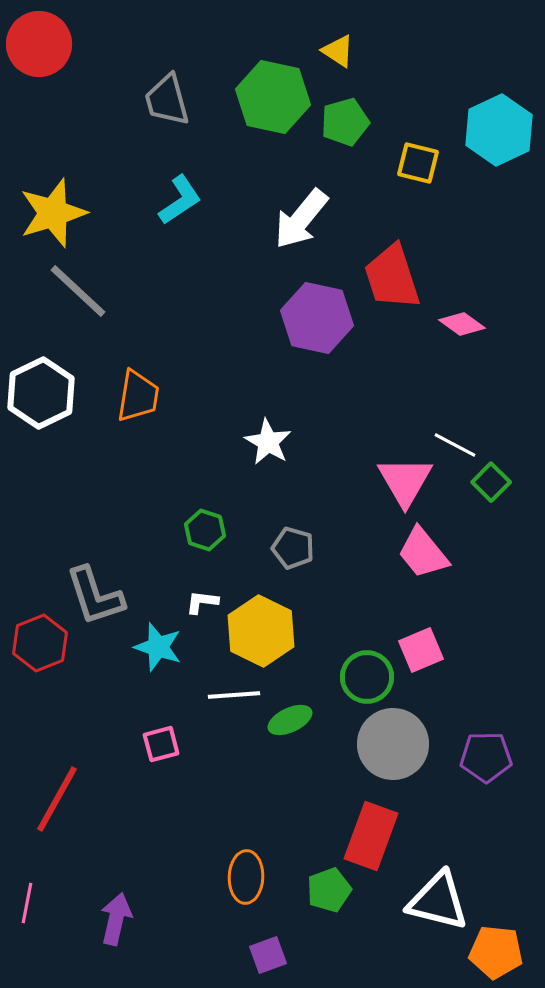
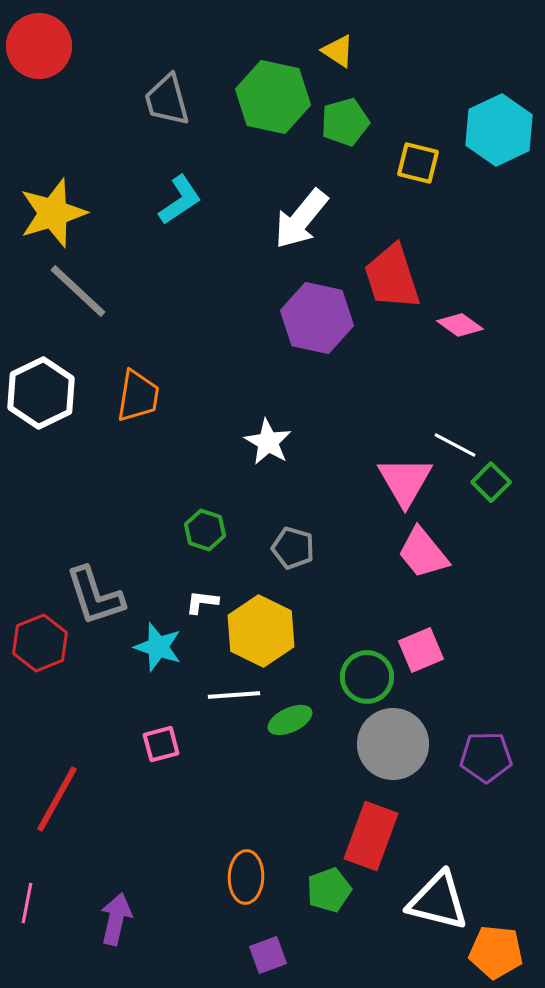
red circle at (39, 44): moved 2 px down
pink diamond at (462, 324): moved 2 px left, 1 px down
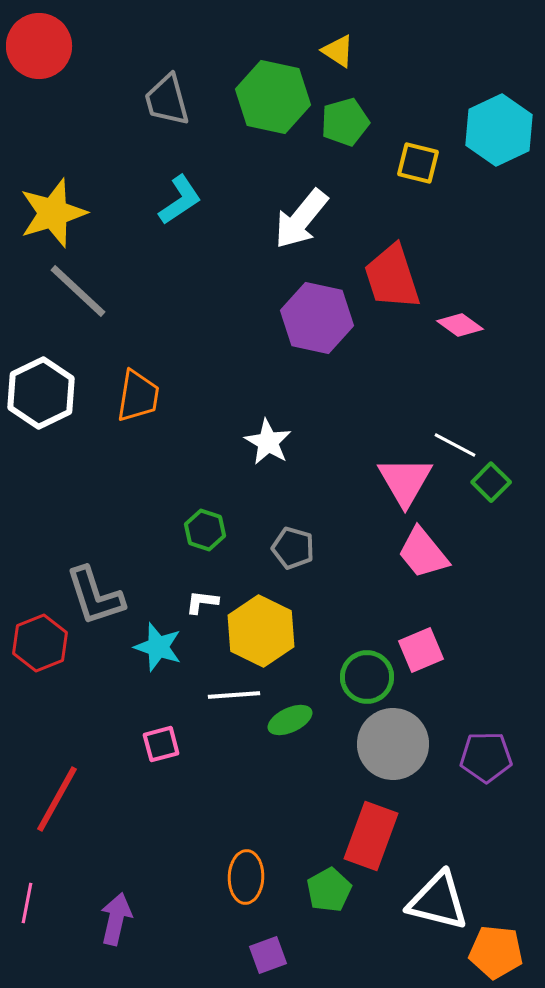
green pentagon at (329, 890): rotated 9 degrees counterclockwise
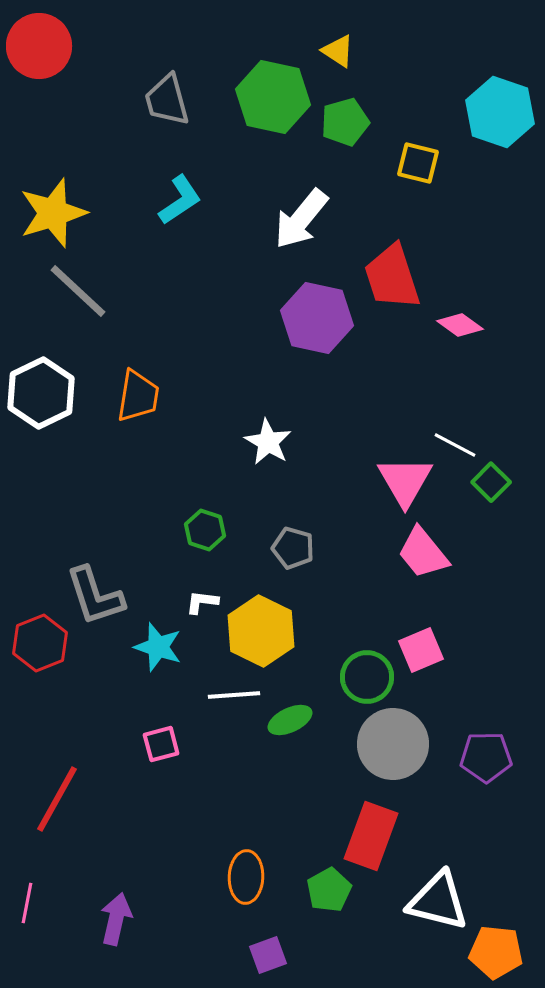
cyan hexagon at (499, 130): moved 1 px right, 18 px up; rotated 16 degrees counterclockwise
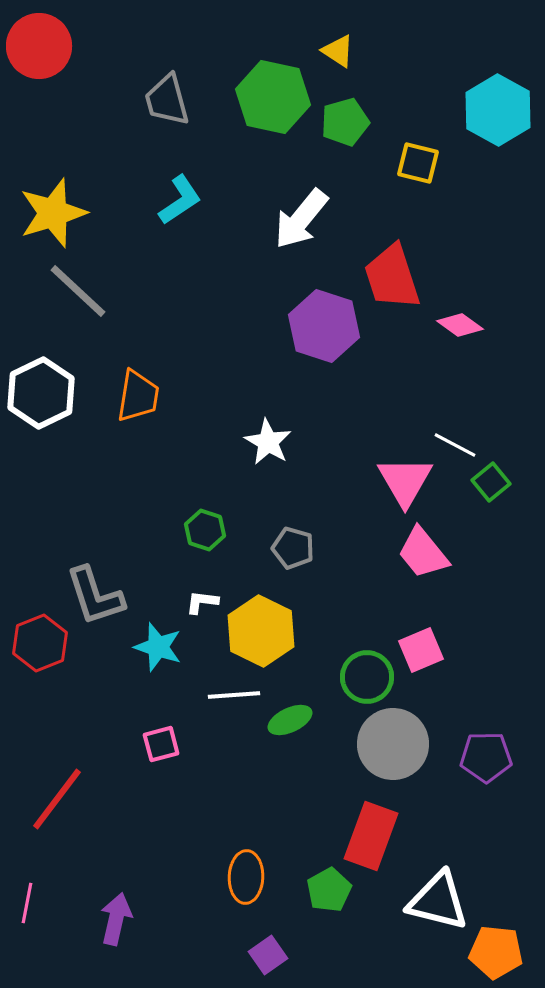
cyan hexagon at (500, 112): moved 2 px left, 2 px up; rotated 10 degrees clockwise
purple hexagon at (317, 318): moved 7 px right, 8 px down; rotated 6 degrees clockwise
green square at (491, 482): rotated 6 degrees clockwise
red line at (57, 799): rotated 8 degrees clockwise
purple square at (268, 955): rotated 15 degrees counterclockwise
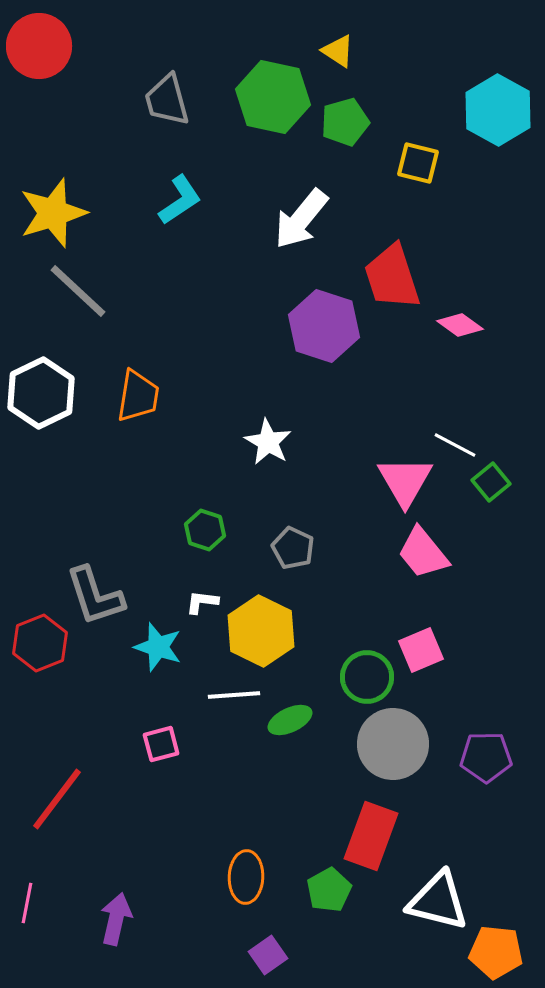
gray pentagon at (293, 548): rotated 9 degrees clockwise
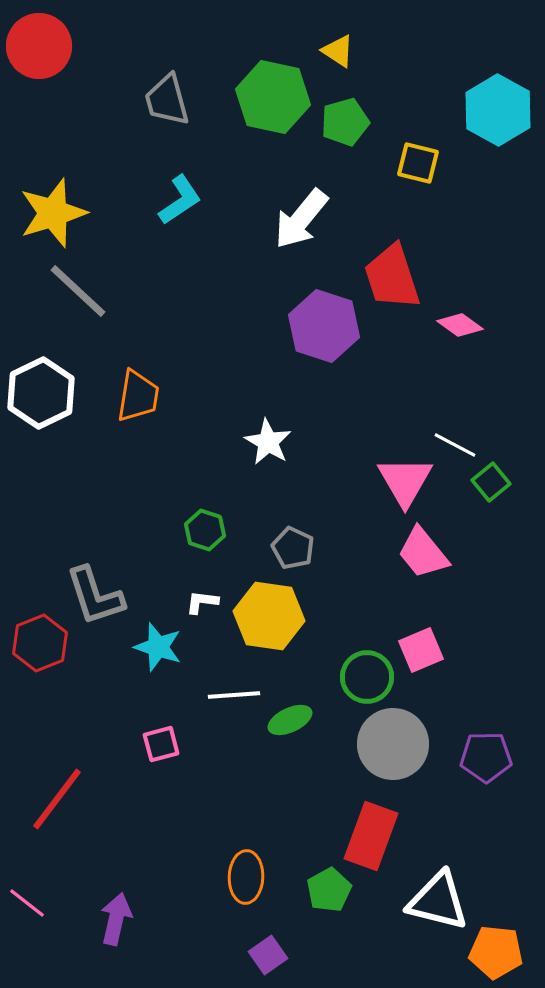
yellow hexagon at (261, 631): moved 8 px right, 15 px up; rotated 18 degrees counterclockwise
pink line at (27, 903): rotated 63 degrees counterclockwise
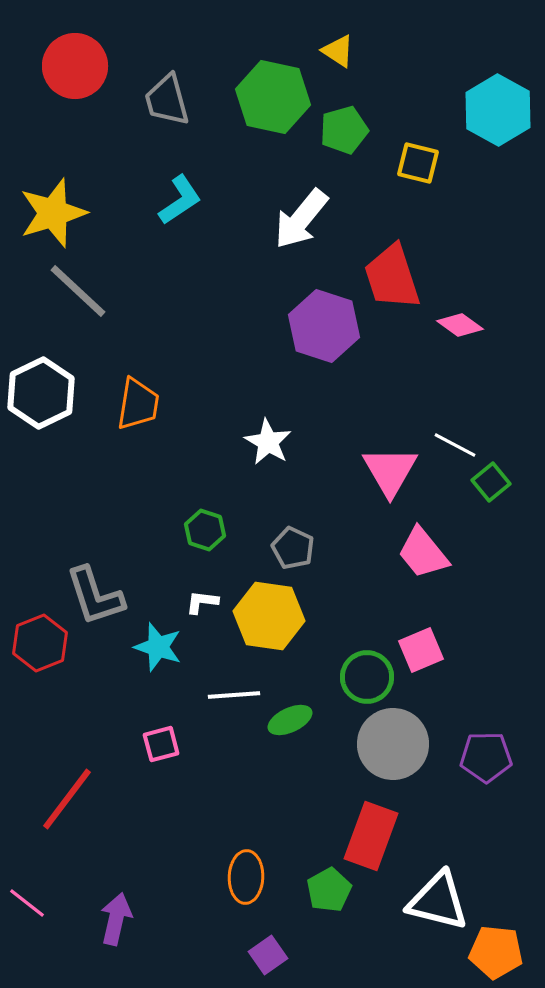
red circle at (39, 46): moved 36 px right, 20 px down
green pentagon at (345, 122): moved 1 px left, 8 px down
orange trapezoid at (138, 396): moved 8 px down
pink triangle at (405, 481): moved 15 px left, 10 px up
red line at (57, 799): moved 10 px right
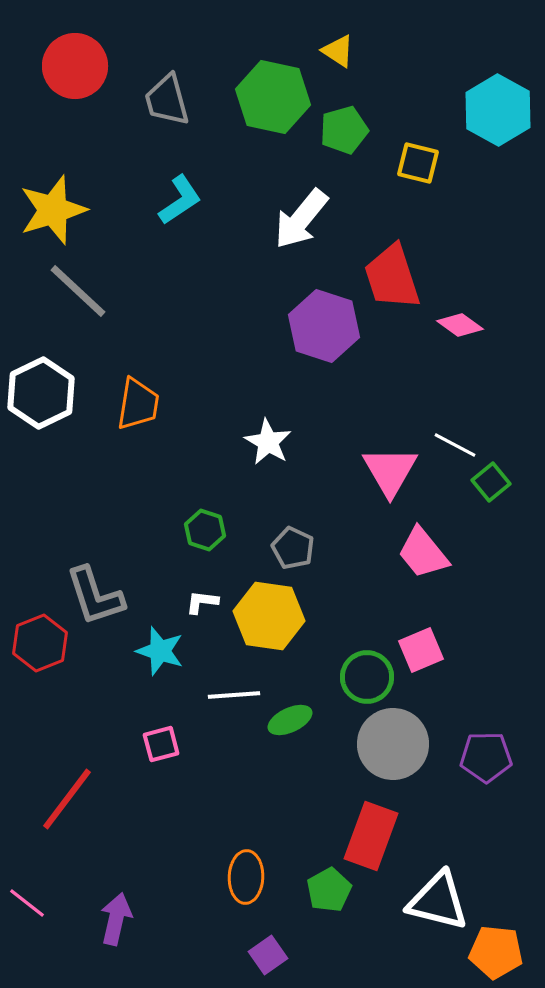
yellow star at (53, 213): moved 3 px up
cyan star at (158, 647): moved 2 px right, 4 px down
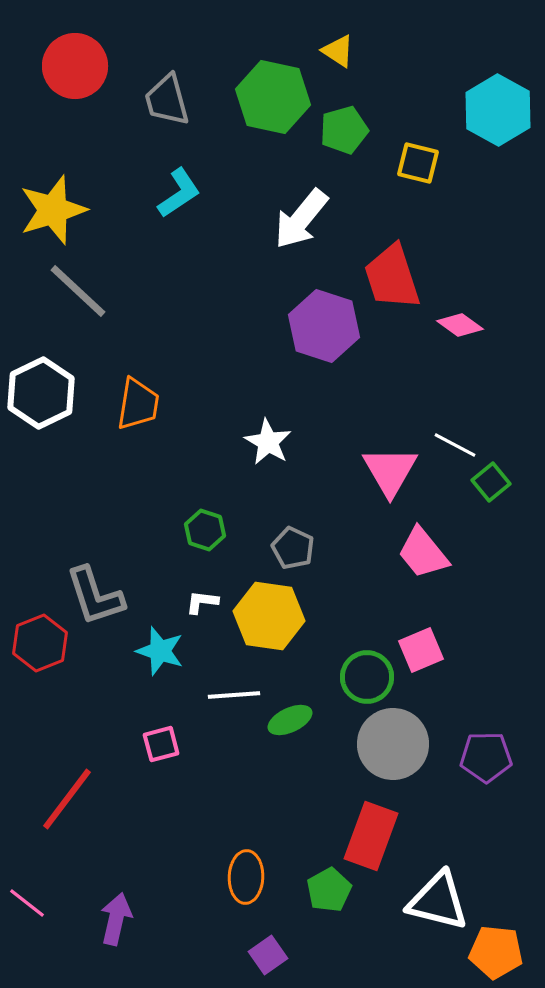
cyan L-shape at (180, 200): moved 1 px left, 7 px up
